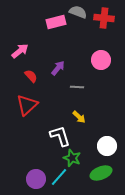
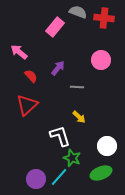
pink rectangle: moved 1 px left, 5 px down; rotated 36 degrees counterclockwise
pink arrow: moved 1 px left, 1 px down; rotated 102 degrees counterclockwise
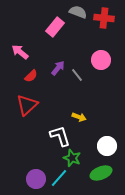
pink arrow: moved 1 px right
red semicircle: rotated 88 degrees clockwise
gray line: moved 12 px up; rotated 48 degrees clockwise
yellow arrow: rotated 24 degrees counterclockwise
cyan line: moved 1 px down
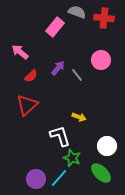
gray semicircle: moved 1 px left
green ellipse: rotated 65 degrees clockwise
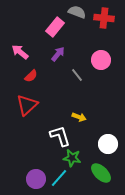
purple arrow: moved 14 px up
white circle: moved 1 px right, 2 px up
green star: rotated 12 degrees counterclockwise
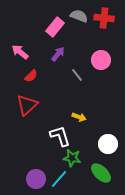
gray semicircle: moved 2 px right, 4 px down
cyan line: moved 1 px down
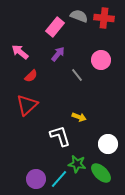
green star: moved 5 px right, 6 px down
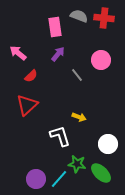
pink rectangle: rotated 48 degrees counterclockwise
pink arrow: moved 2 px left, 1 px down
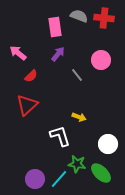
purple circle: moved 1 px left
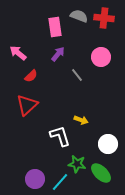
pink circle: moved 3 px up
yellow arrow: moved 2 px right, 3 px down
cyan line: moved 1 px right, 3 px down
